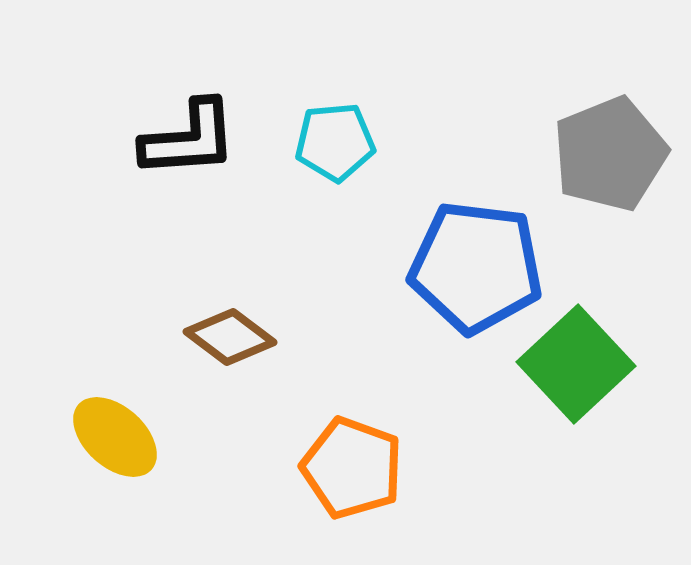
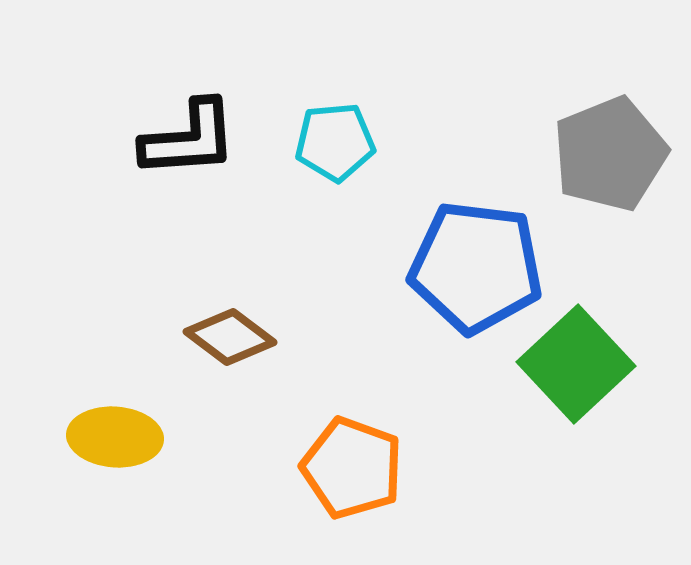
yellow ellipse: rotated 38 degrees counterclockwise
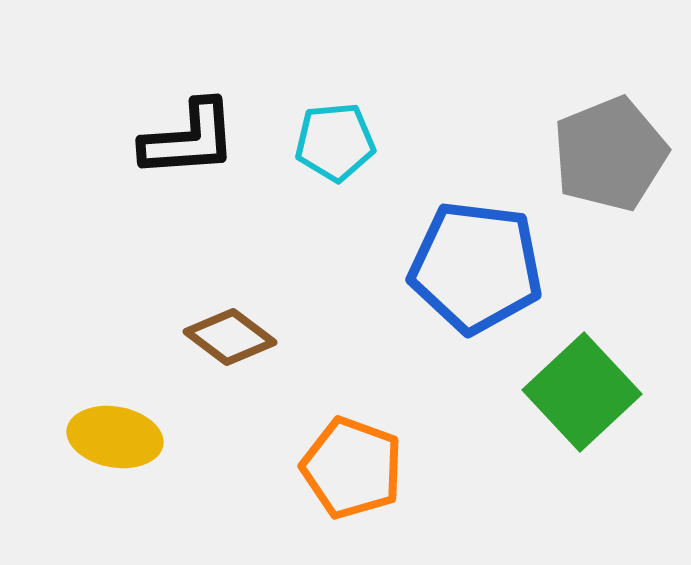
green square: moved 6 px right, 28 px down
yellow ellipse: rotated 6 degrees clockwise
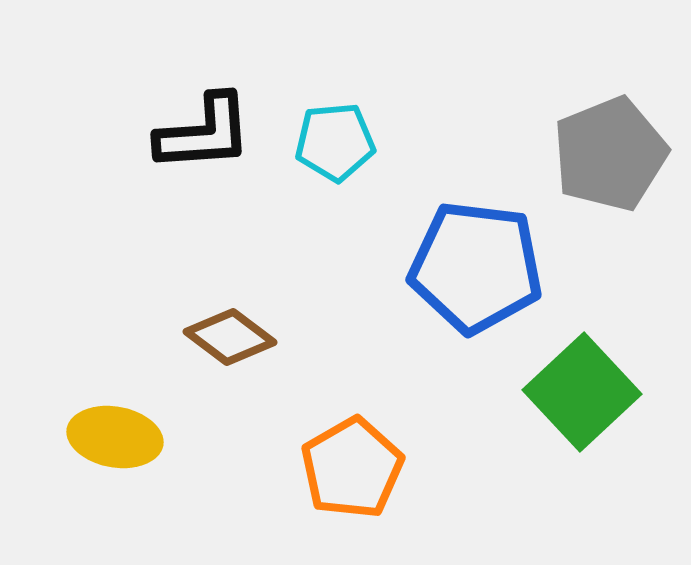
black L-shape: moved 15 px right, 6 px up
orange pentagon: rotated 22 degrees clockwise
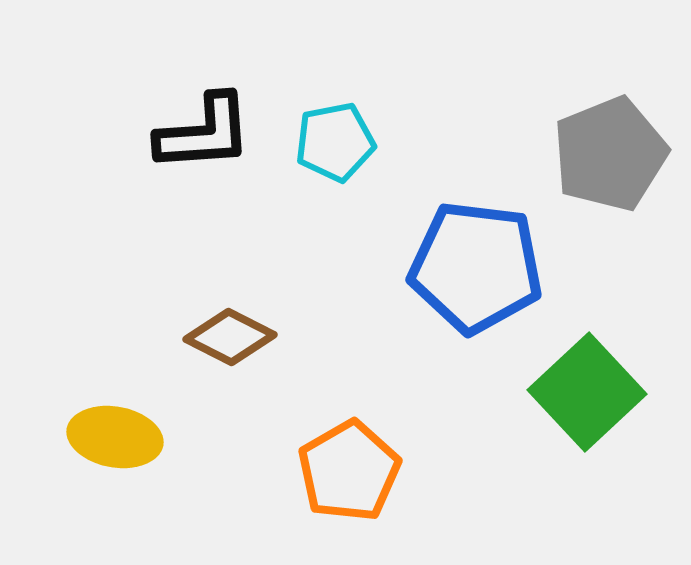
cyan pentagon: rotated 6 degrees counterclockwise
brown diamond: rotated 10 degrees counterclockwise
green square: moved 5 px right
orange pentagon: moved 3 px left, 3 px down
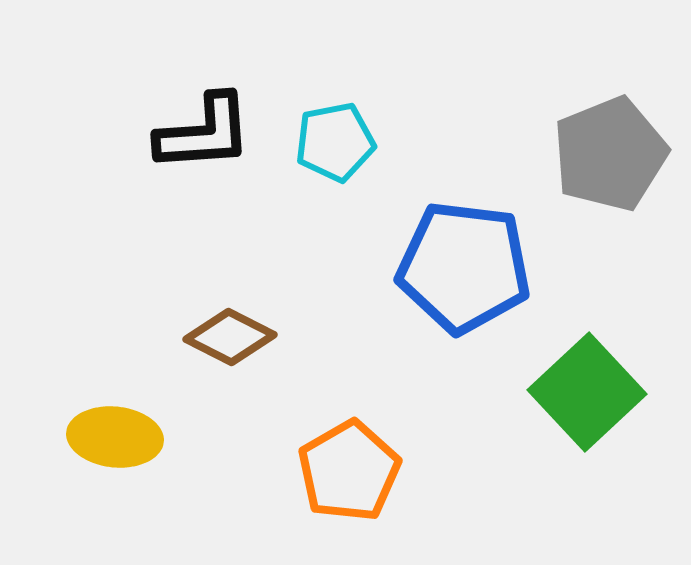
blue pentagon: moved 12 px left
yellow ellipse: rotated 4 degrees counterclockwise
